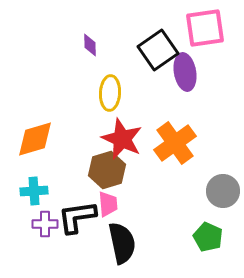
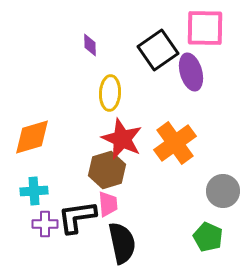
pink square: rotated 9 degrees clockwise
purple ellipse: moved 6 px right; rotated 6 degrees counterclockwise
orange diamond: moved 3 px left, 2 px up
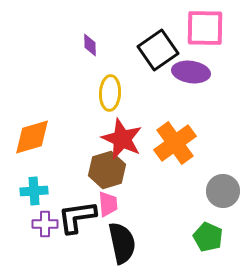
purple ellipse: rotated 66 degrees counterclockwise
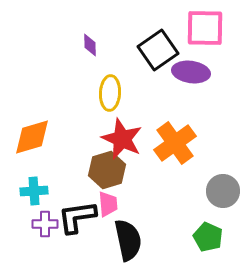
black semicircle: moved 6 px right, 3 px up
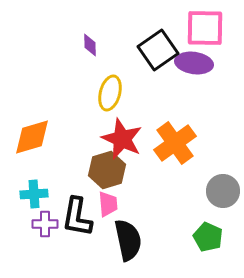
purple ellipse: moved 3 px right, 9 px up
yellow ellipse: rotated 12 degrees clockwise
cyan cross: moved 3 px down
black L-shape: rotated 72 degrees counterclockwise
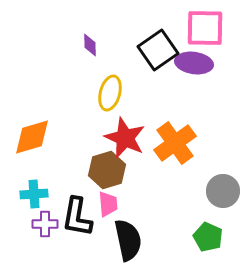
red star: moved 3 px right, 1 px up
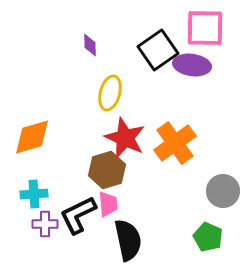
purple ellipse: moved 2 px left, 2 px down
black L-shape: moved 1 px right, 2 px up; rotated 54 degrees clockwise
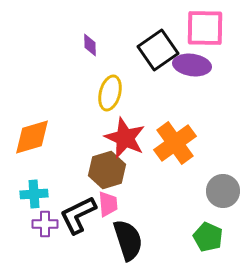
black semicircle: rotated 6 degrees counterclockwise
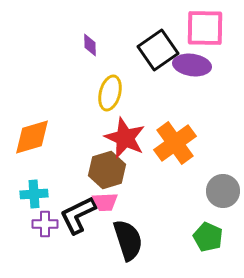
pink trapezoid: moved 3 px left, 2 px up; rotated 92 degrees clockwise
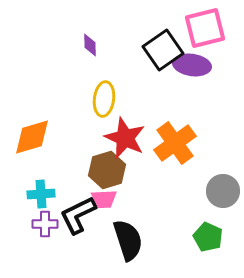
pink square: rotated 15 degrees counterclockwise
black square: moved 5 px right
yellow ellipse: moved 6 px left, 6 px down; rotated 8 degrees counterclockwise
cyan cross: moved 7 px right
pink trapezoid: moved 1 px left, 3 px up
